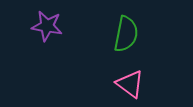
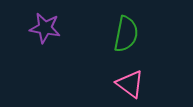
purple star: moved 2 px left, 2 px down
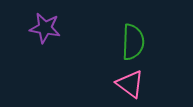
green semicircle: moved 7 px right, 8 px down; rotated 9 degrees counterclockwise
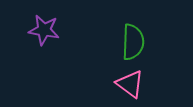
purple star: moved 1 px left, 2 px down
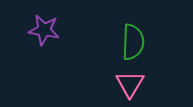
pink triangle: rotated 24 degrees clockwise
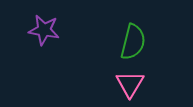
green semicircle: rotated 12 degrees clockwise
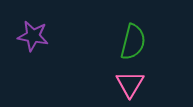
purple star: moved 11 px left, 6 px down
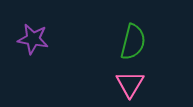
purple star: moved 3 px down
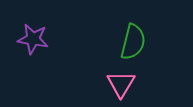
pink triangle: moved 9 px left
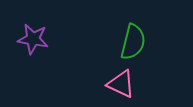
pink triangle: rotated 36 degrees counterclockwise
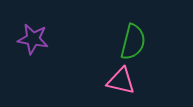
pink triangle: moved 3 px up; rotated 12 degrees counterclockwise
